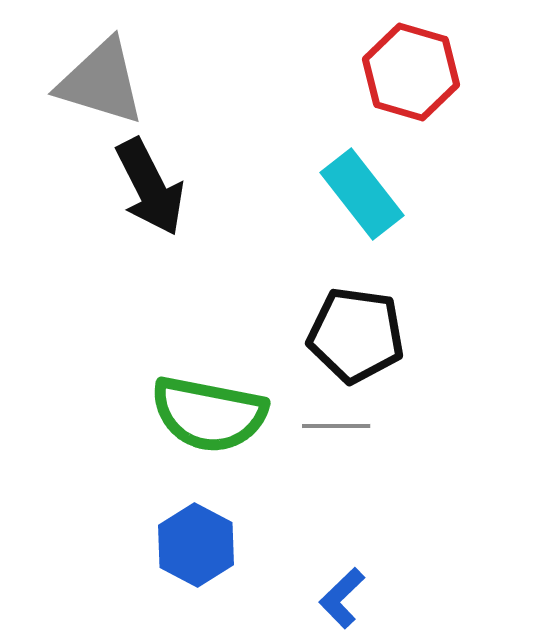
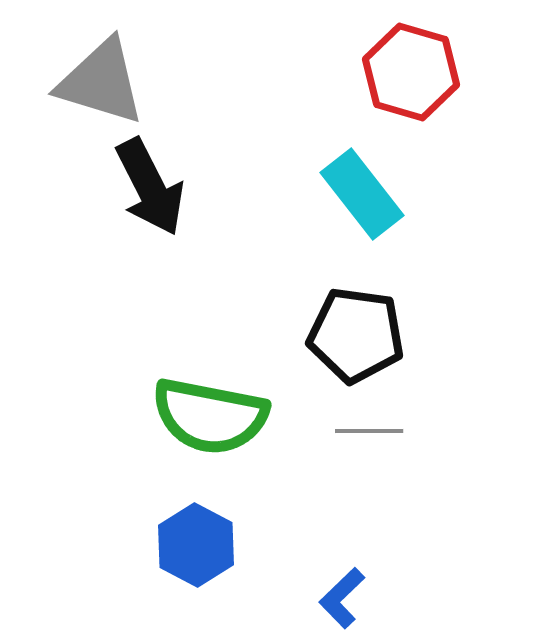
green semicircle: moved 1 px right, 2 px down
gray line: moved 33 px right, 5 px down
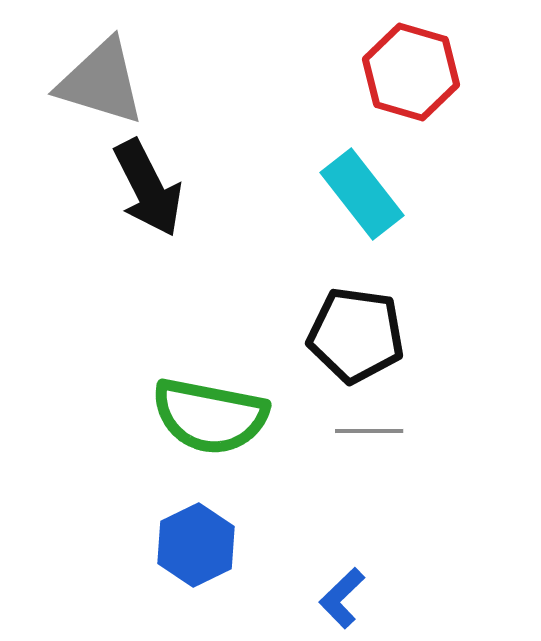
black arrow: moved 2 px left, 1 px down
blue hexagon: rotated 6 degrees clockwise
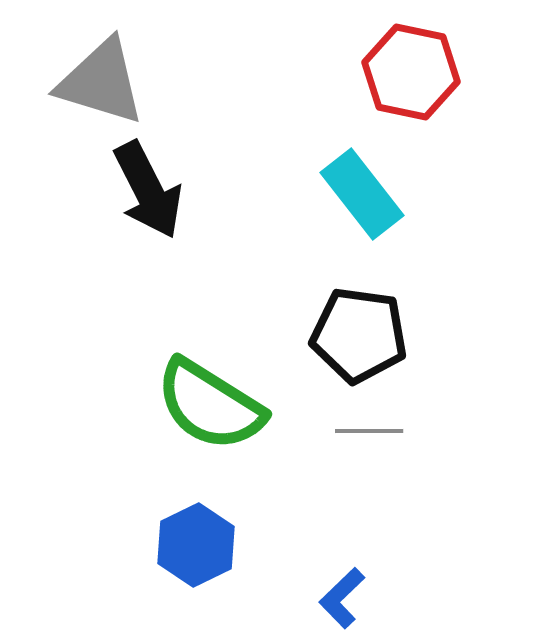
red hexagon: rotated 4 degrees counterclockwise
black arrow: moved 2 px down
black pentagon: moved 3 px right
green semicircle: moved 11 px up; rotated 21 degrees clockwise
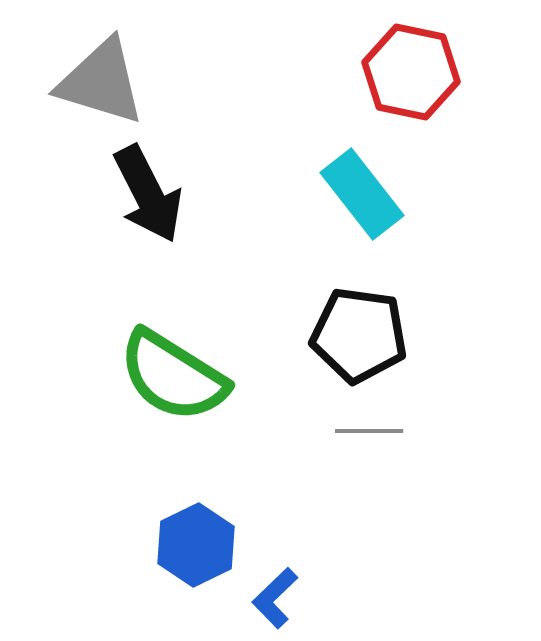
black arrow: moved 4 px down
green semicircle: moved 37 px left, 29 px up
blue L-shape: moved 67 px left
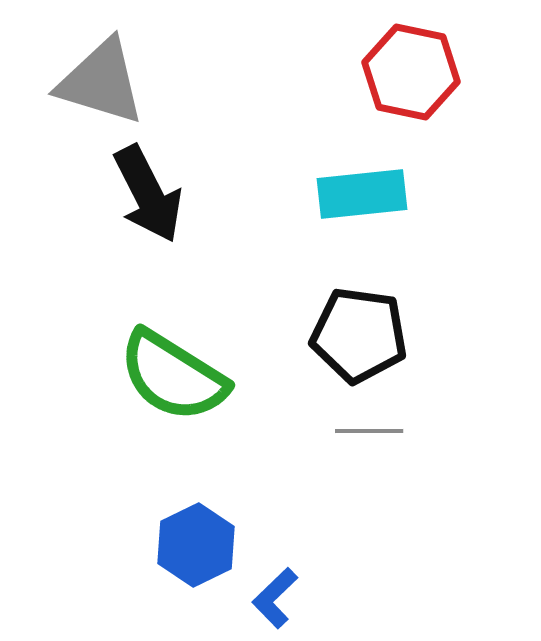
cyan rectangle: rotated 58 degrees counterclockwise
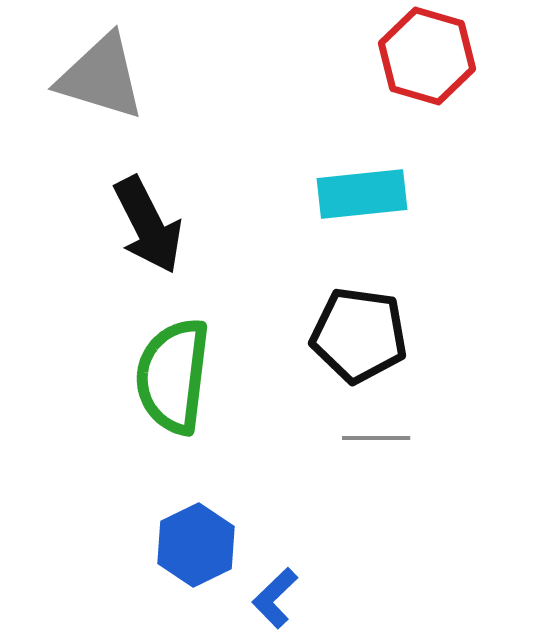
red hexagon: moved 16 px right, 16 px up; rotated 4 degrees clockwise
gray triangle: moved 5 px up
black arrow: moved 31 px down
green semicircle: rotated 65 degrees clockwise
gray line: moved 7 px right, 7 px down
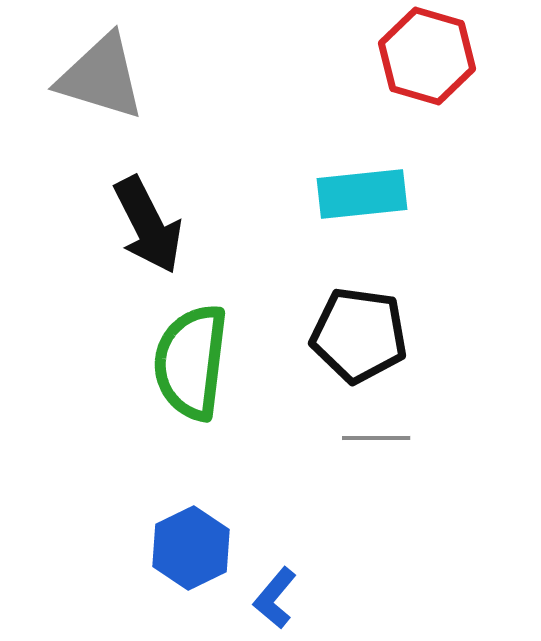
green semicircle: moved 18 px right, 14 px up
blue hexagon: moved 5 px left, 3 px down
blue L-shape: rotated 6 degrees counterclockwise
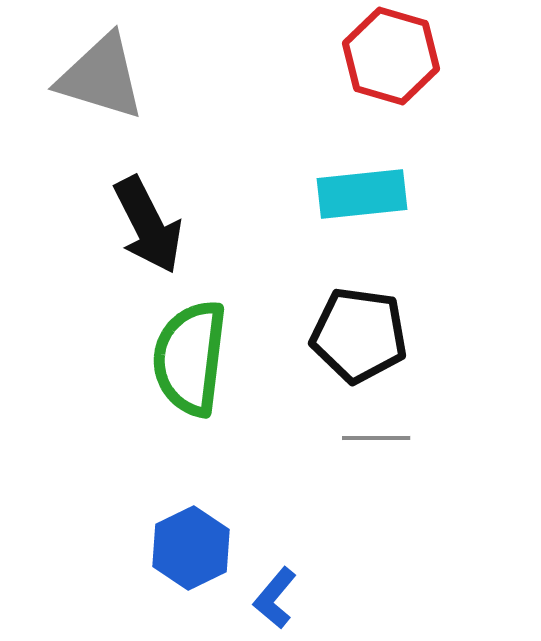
red hexagon: moved 36 px left
green semicircle: moved 1 px left, 4 px up
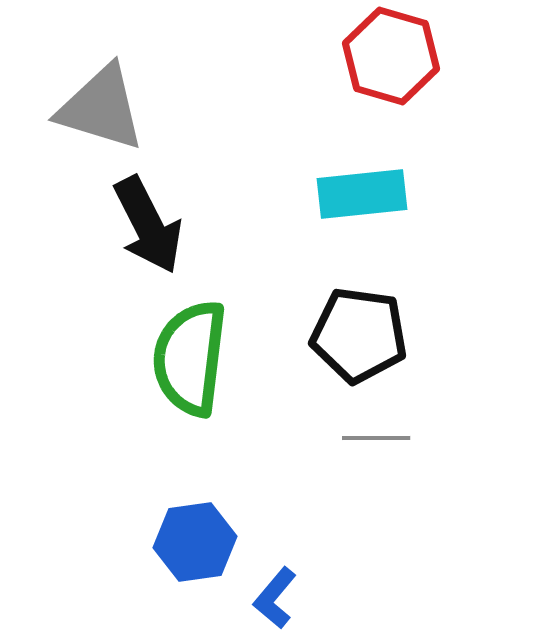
gray triangle: moved 31 px down
blue hexagon: moved 4 px right, 6 px up; rotated 18 degrees clockwise
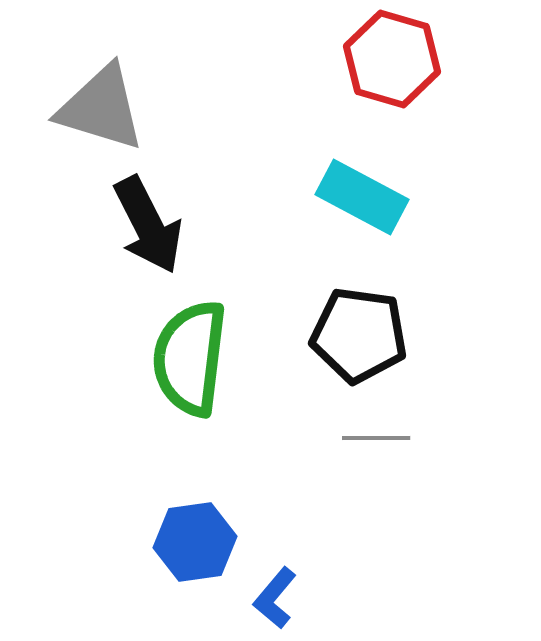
red hexagon: moved 1 px right, 3 px down
cyan rectangle: moved 3 px down; rotated 34 degrees clockwise
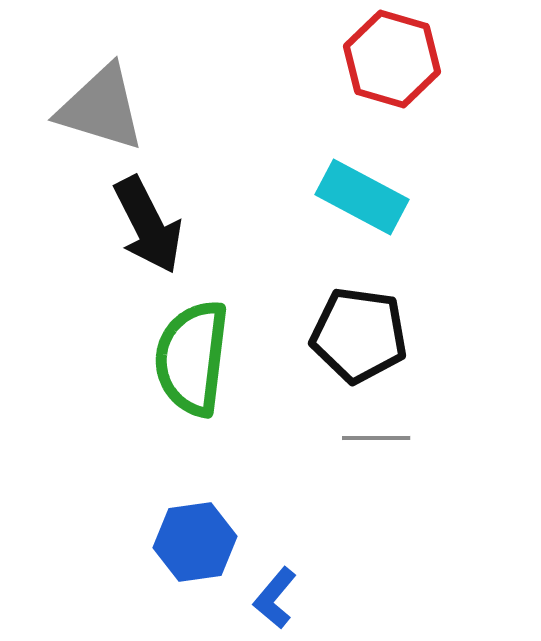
green semicircle: moved 2 px right
